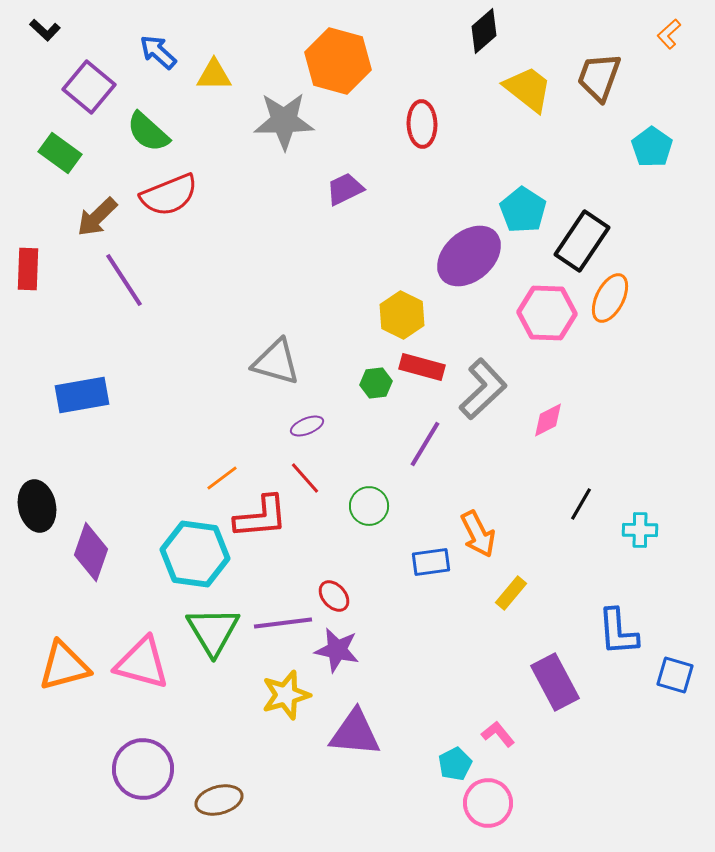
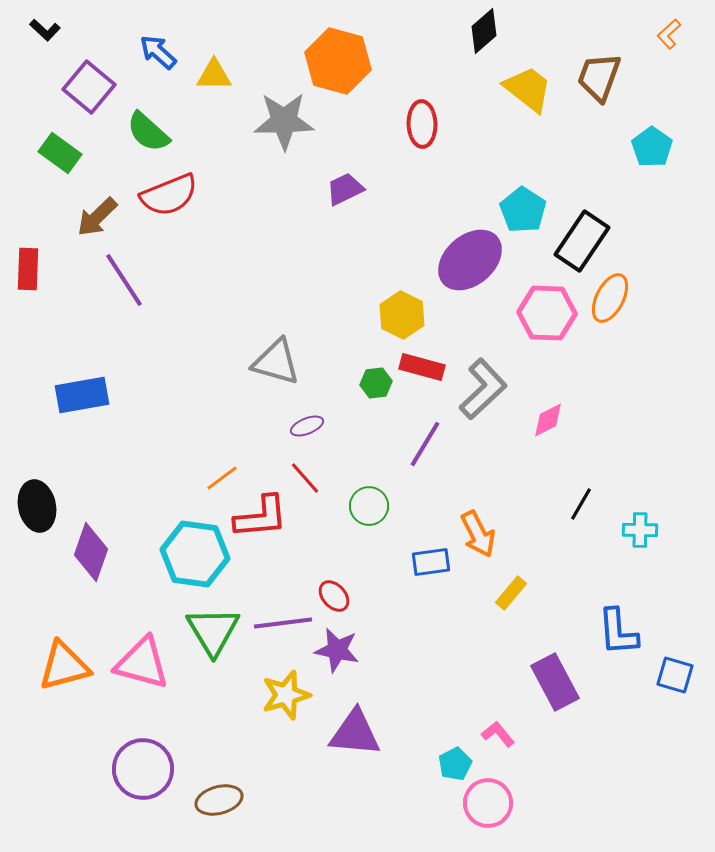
purple ellipse at (469, 256): moved 1 px right, 4 px down
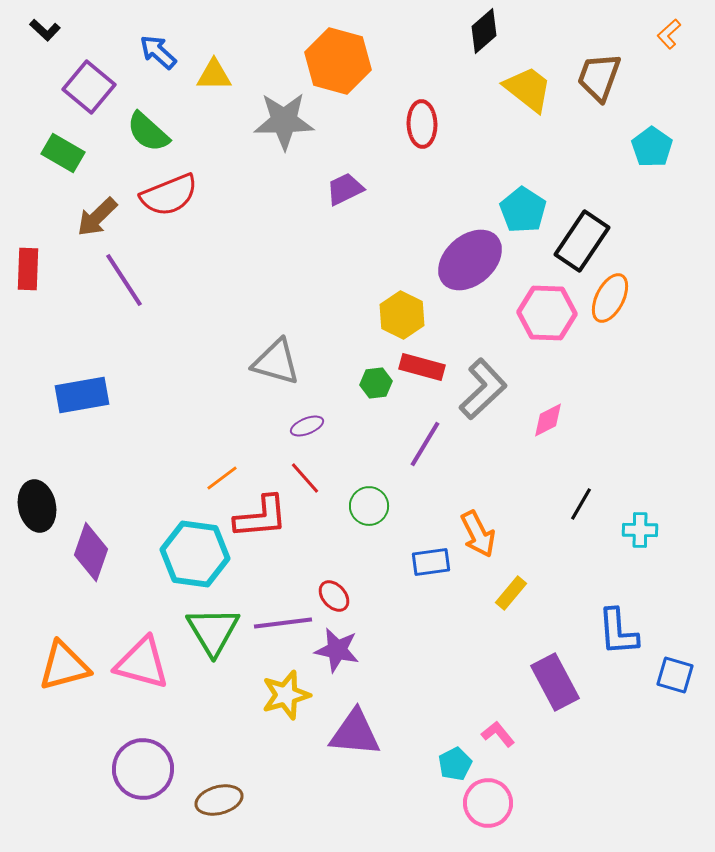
green rectangle at (60, 153): moved 3 px right; rotated 6 degrees counterclockwise
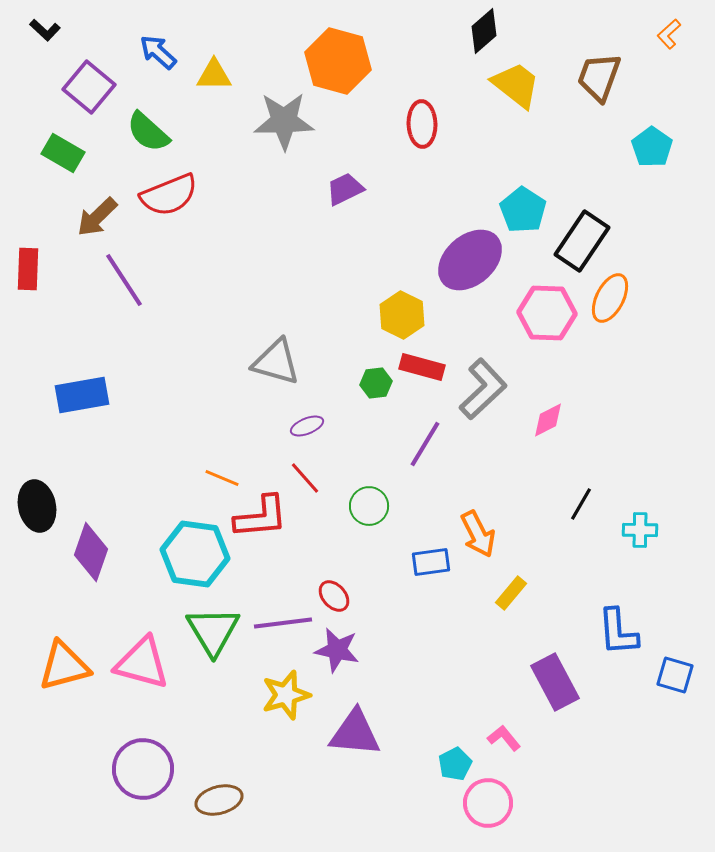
yellow trapezoid at (528, 89): moved 12 px left, 4 px up
orange line at (222, 478): rotated 60 degrees clockwise
pink L-shape at (498, 734): moved 6 px right, 4 px down
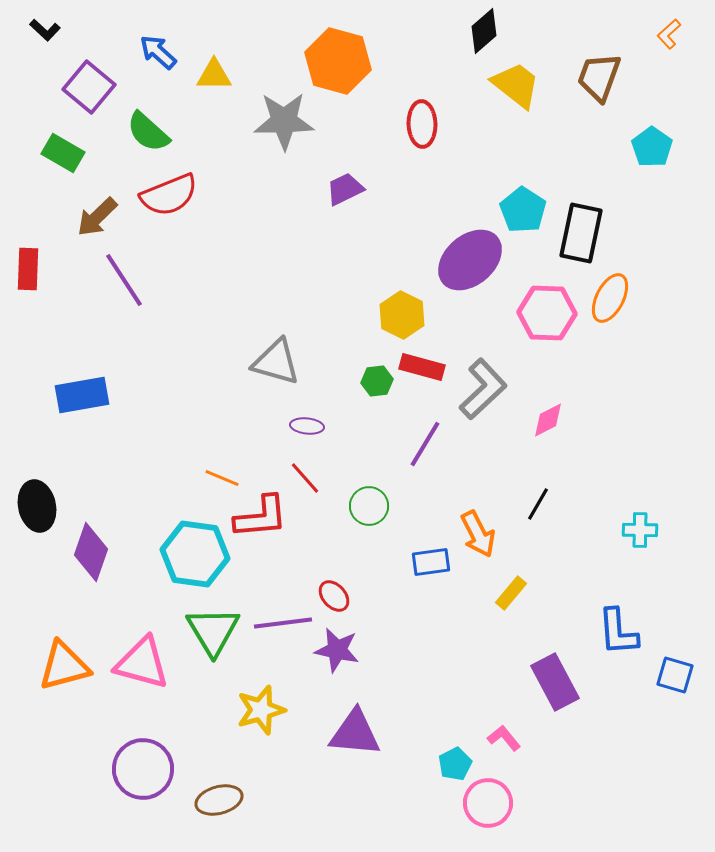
black rectangle at (582, 241): moved 1 px left, 8 px up; rotated 22 degrees counterclockwise
green hexagon at (376, 383): moved 1 px right, 2 px up
purple ellipse at (307, 426): rotated 28 degrees clockwise
black line at (581, 504): moved 43 px left
yellow star at (286, 695): moved 25 px left, 15 px down
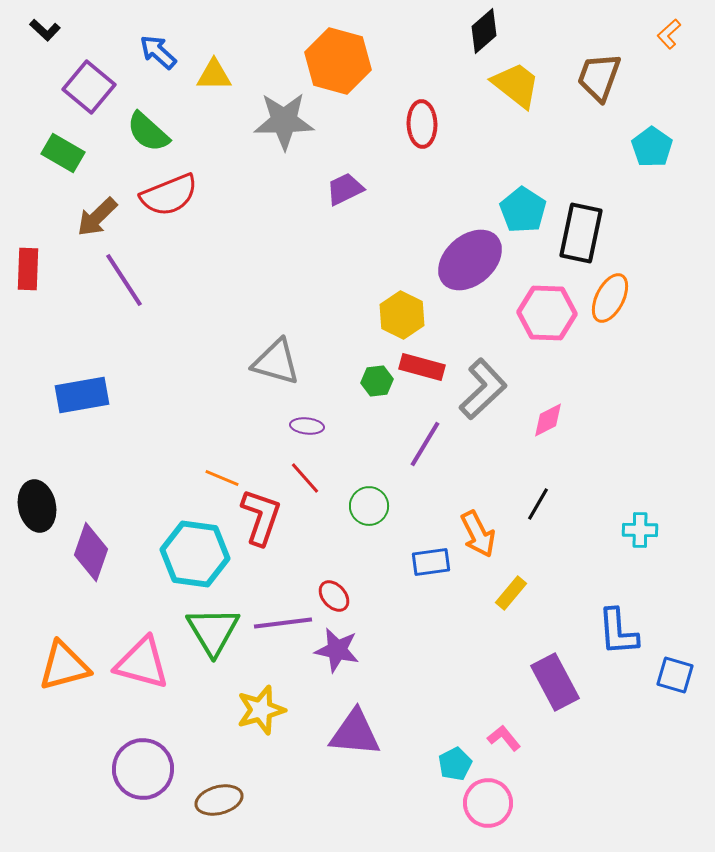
red L-shape at (261, 517): rotated 66 degrees counterclockwise
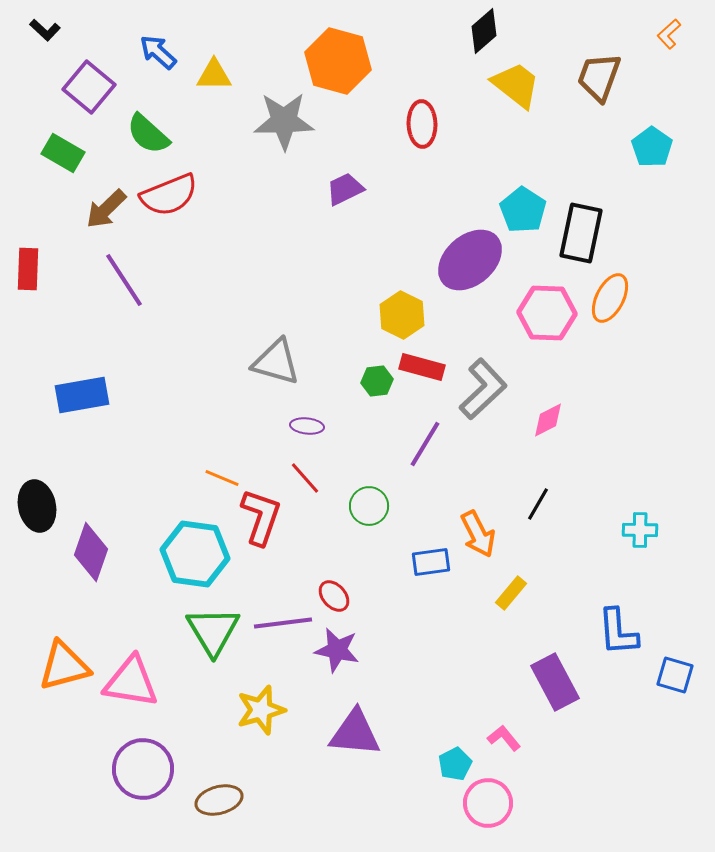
green semicircle at (148, 132): moved 2 px down
brown arrow at (97, 217): moved 9 px right, 8 px up
pink triangle at (142, 663): moved 11 px left, 19 px down; rotated 6 degrees counterclockwise
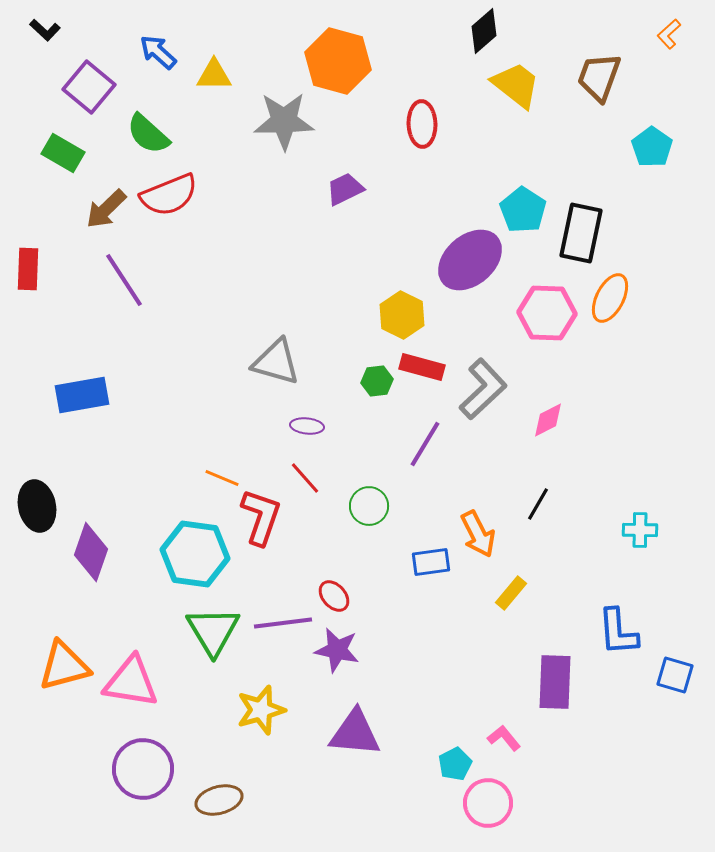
purple rectangle at (555, 682): rotated 30 degrees clockwise
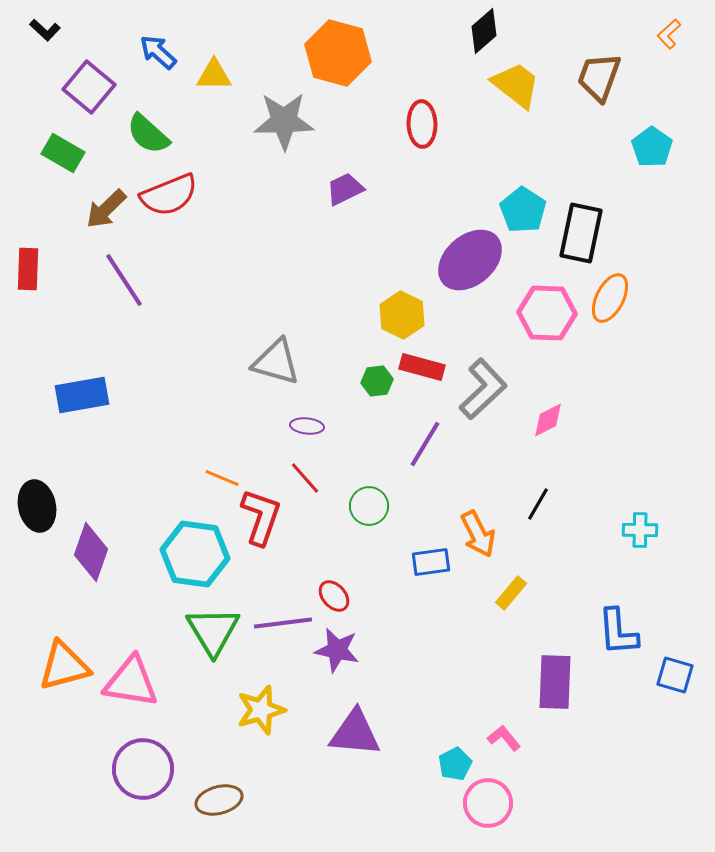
orange hexagon at (338, 61): moved 8 px up
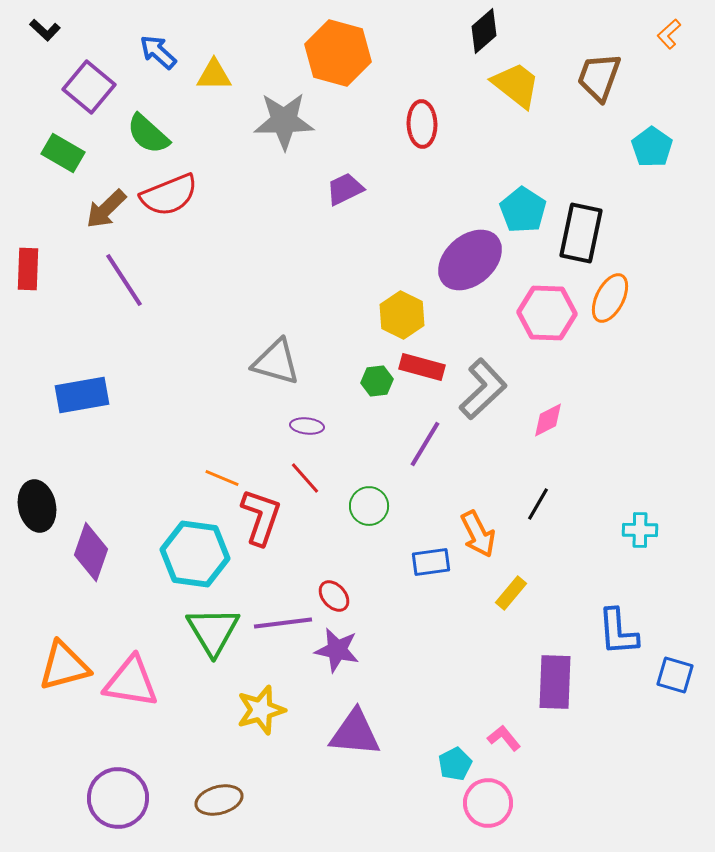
purple circle at (143, 769): moved 25 px left, 29 px down
